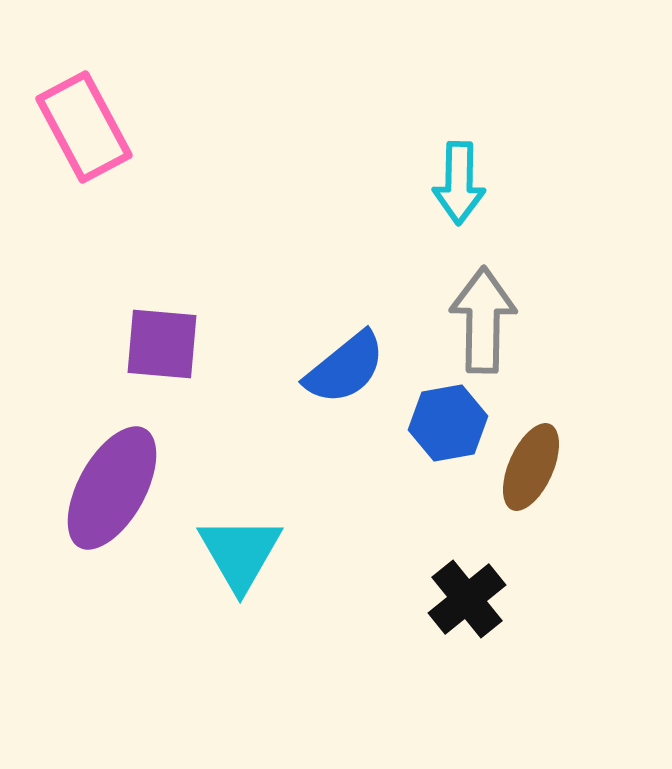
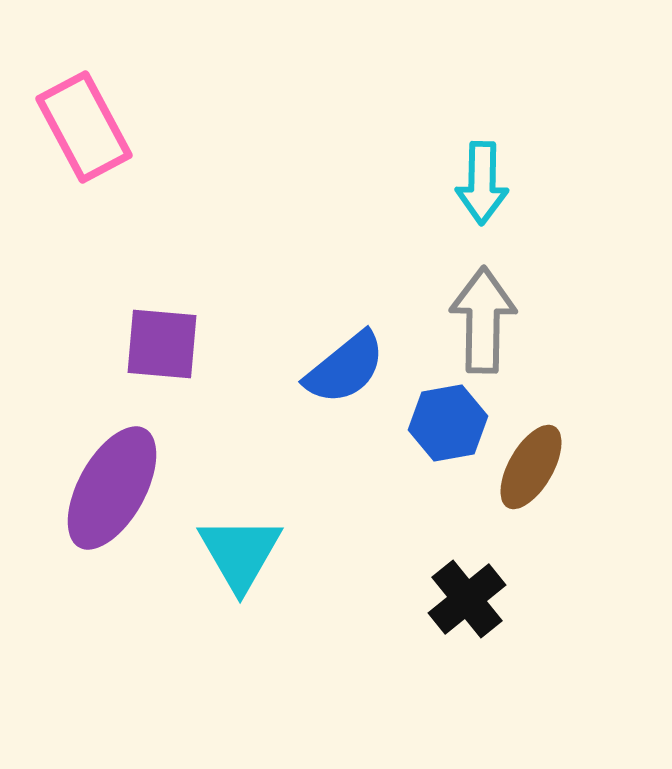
cyan arrow: moved 23 px right
brown ellipse: rotated 6 degrees clockwise
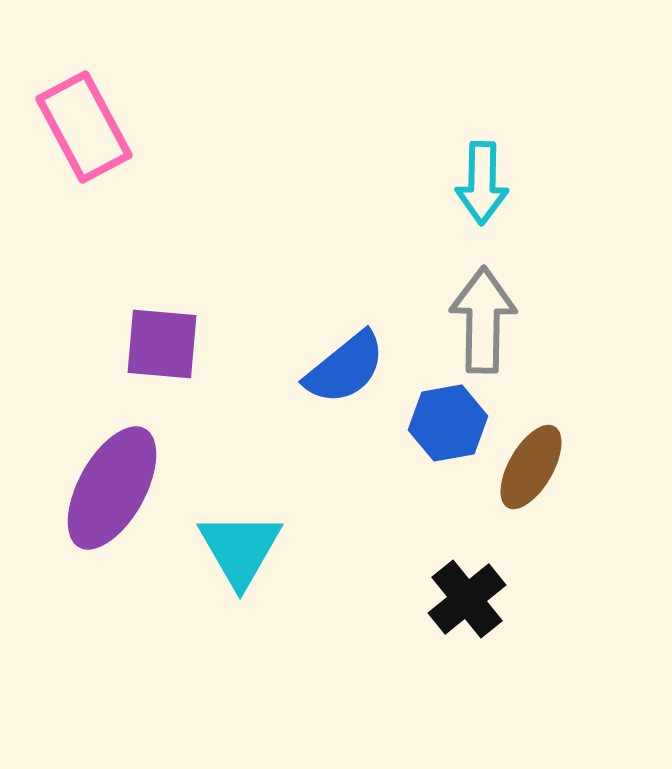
cyan triangle: moved 4 px up
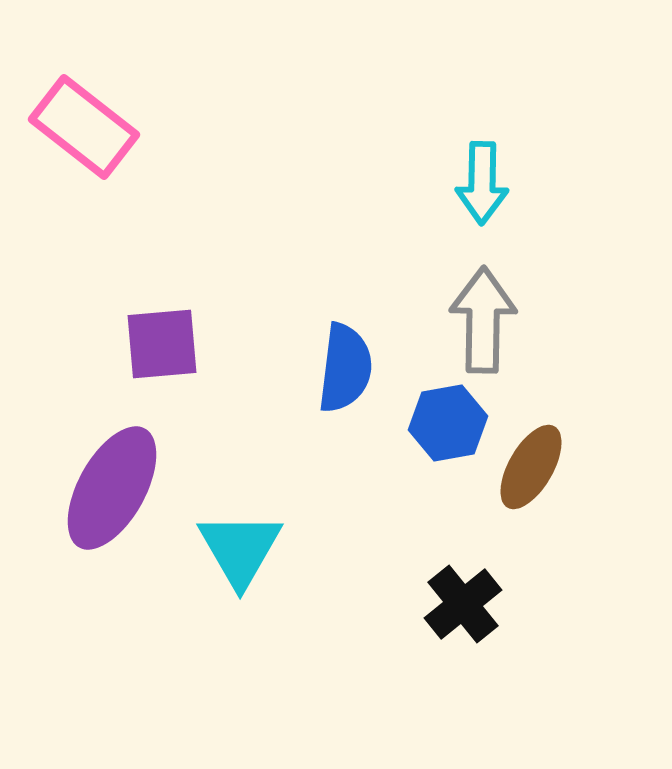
pink rectangle: rotated 24 degrees counterclockwise
purple square: rotated 10 degrees counterclockwise
blue semicircle: rotated 44 degrees counterclockwise
black cross: moved 4 px left, 5 px down
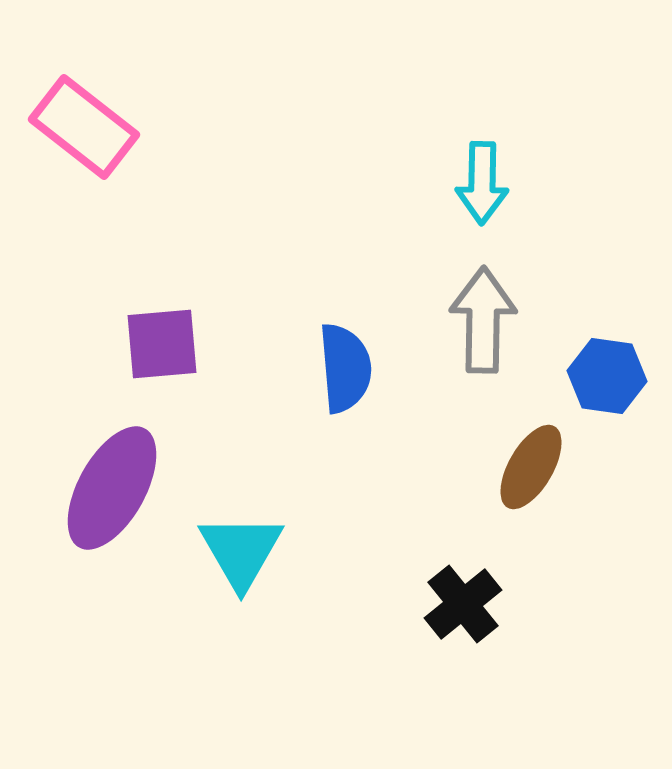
blue semicircle: rotated 12 degrees counterclockwise
blue hexagon: moved 159 px right, 47 px up; rotated 18 degrees clockwise
cyan triangle: moved 1 px right, 2 px down
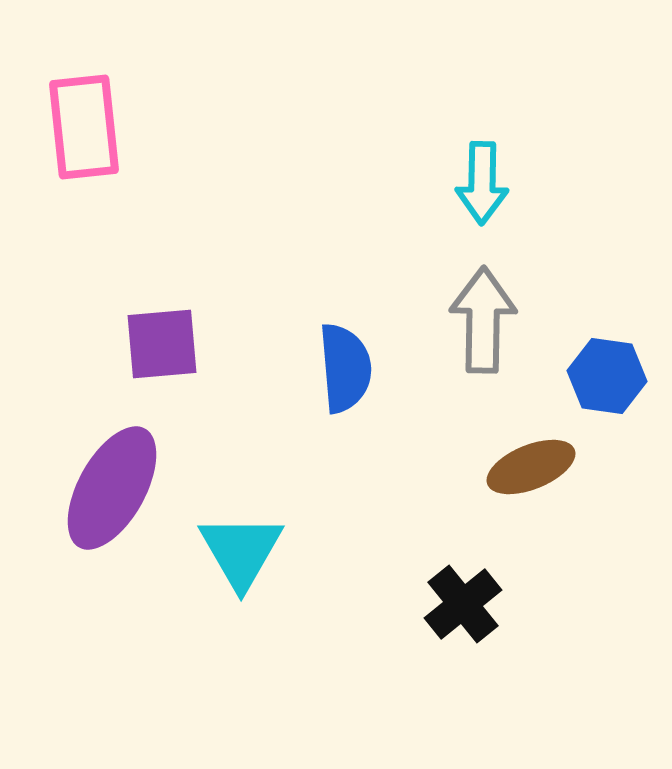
pink rectangle: rotated 46 degrees clockwise
brown ellipse: rotated 38 degrees clockwise
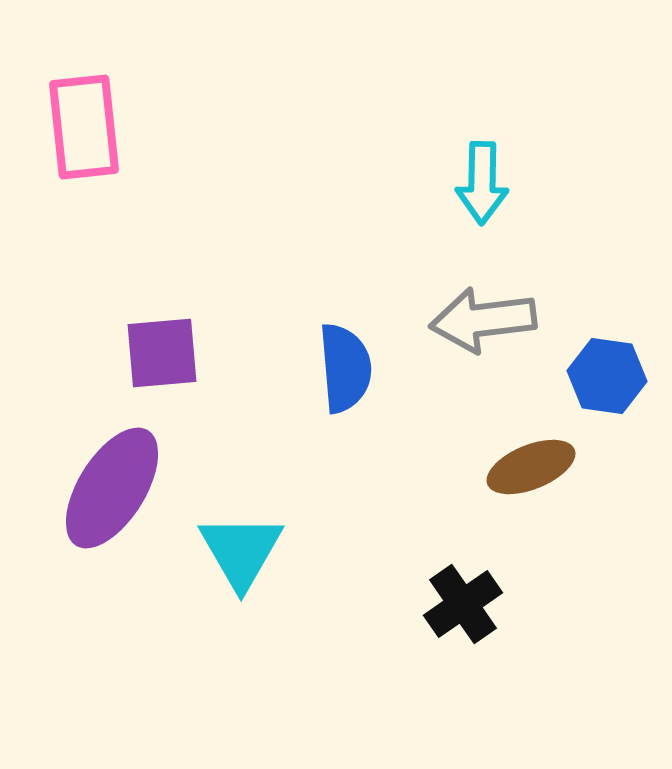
gray arrow: rotated 98 degrees counterclockwise
purple square: moved 9 px down
purple ellipse: rotated 3 degrees clockwise
black cross: rotated 4 degrees clockwise
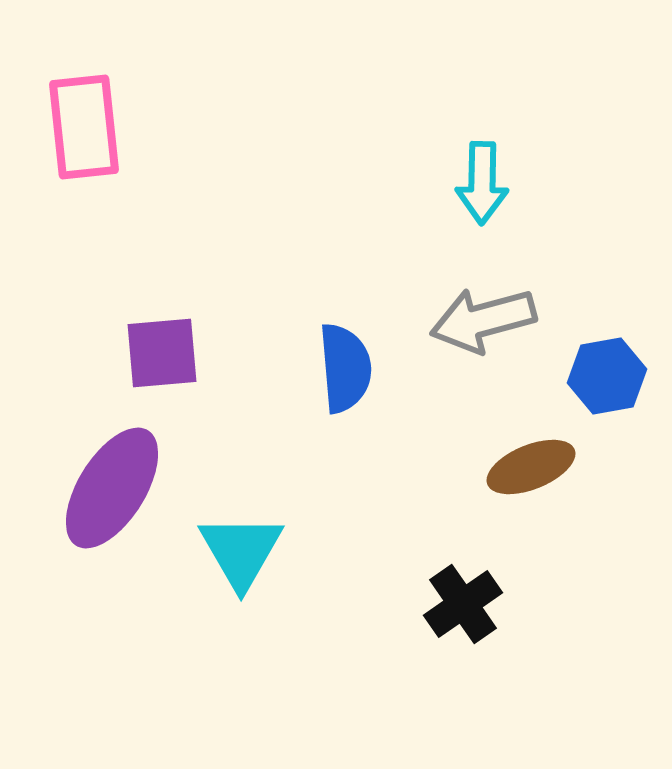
gray arrow: rotated 8 degrees counterclockwise
blue hexagon: rotated 18 degrees counterclockwise
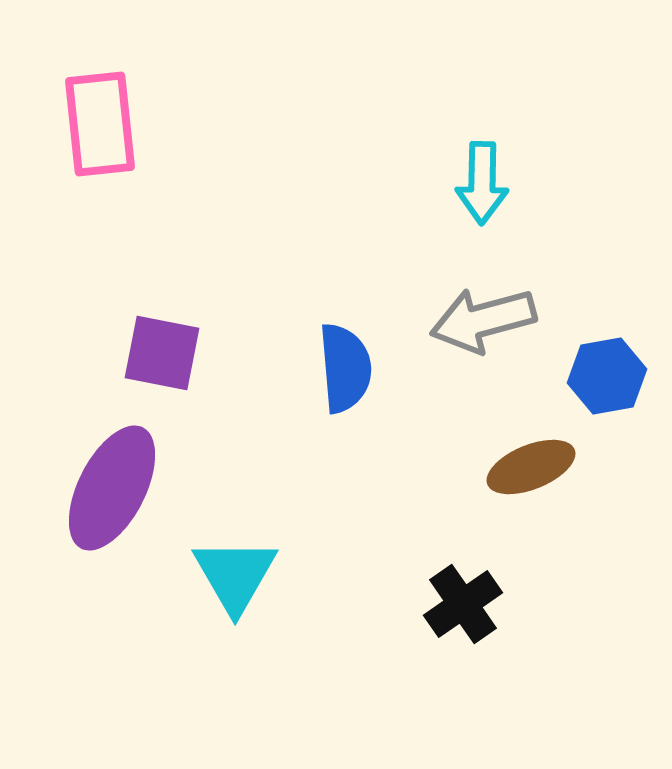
pink rectangle: moved 16 px right, 3 px up
purple square: rotated 16 degrees clockwise
purple ellipse: rotated 5 degrees counterclockwise
cyan triangle: moved 6 px left, 24 px down
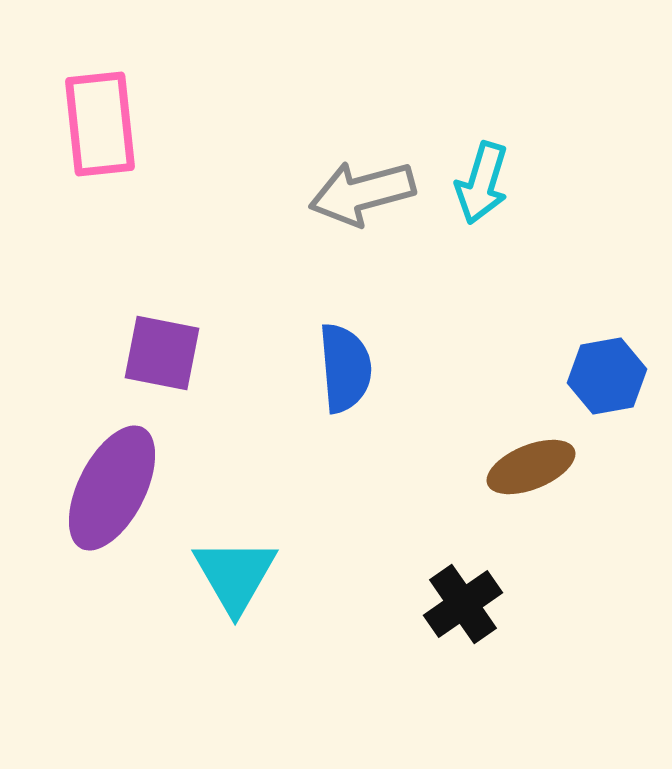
cyan arrow: rotated 16 degrees clockwise
gray arrow: moved 121 px left, 127 px up
